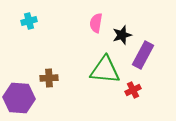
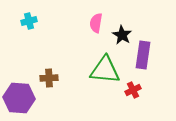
black star: rotated 24 degrees counterclockwise
purple rectangle: rotated 20 degrees counterclockwise
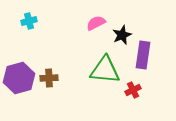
pink semicircle: rotated 54 degrees clockwise
black star: rotated 18 degrees clockwise
purple hexagon: moved 20 px up; rotated 20 degrees counterclockwise
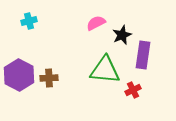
purple hexagon: moved 3 px up; rotated 16 degrees counterclockwise
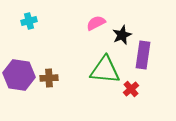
purple hexagon: rotated 20 degrees counterclockwise
red cross: moved 2 px left, 1 px up; rotated 14 degrees counterclockwise
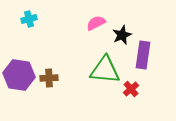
cyan cross: moved 2 px up
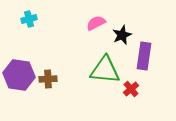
purple rectangle: moved 1 px right, 1 px down
brown cross: moved 1 px left, 1 px down
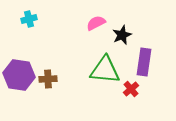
purple rectangle: moved 6 px down
